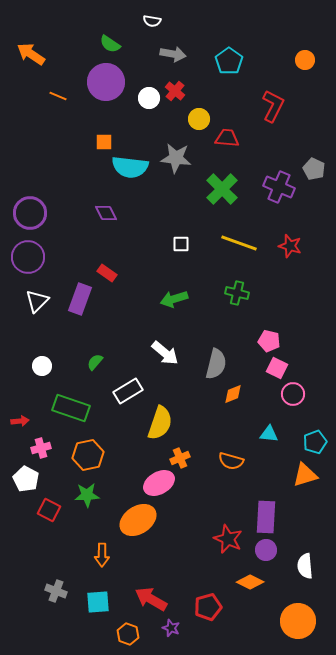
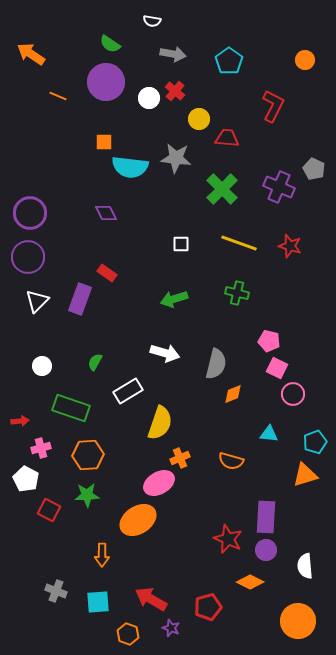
white arrow at (165, 353): rotated 24 degrees counterclockwise
green semicircle at (95, 362): rotated 12 degrees counterclockwise
orange hexagon at (88, 455): rotated 8 degrees clockwise
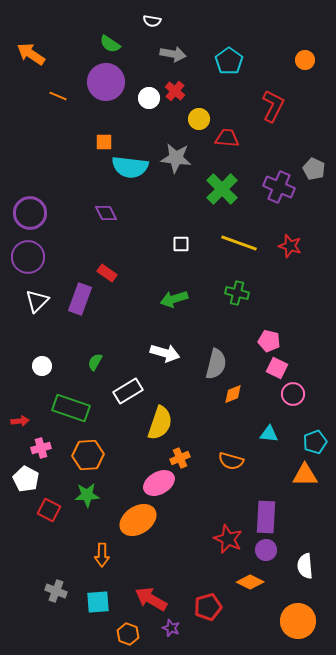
orange triangle at (305, 475): rotated 16 degrees clockwise
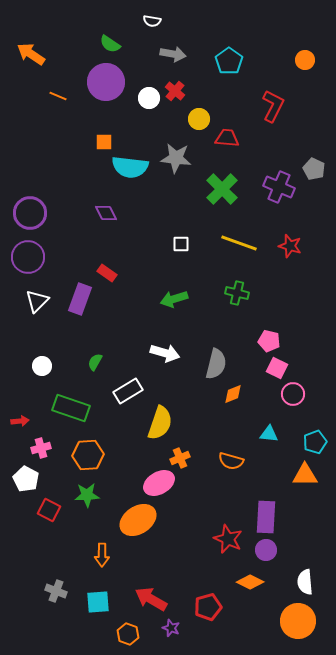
white semicircle at (305, 566): moved 16 px down
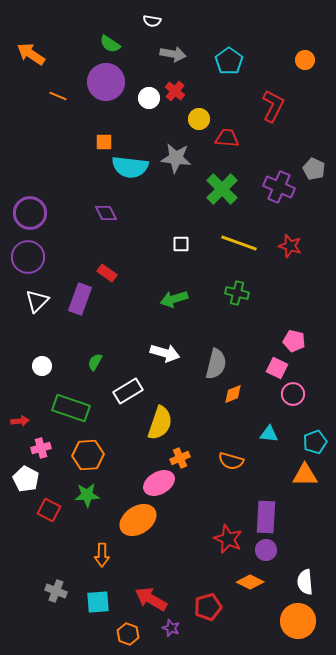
pink pentagon at (269, 341): moved 25 px right
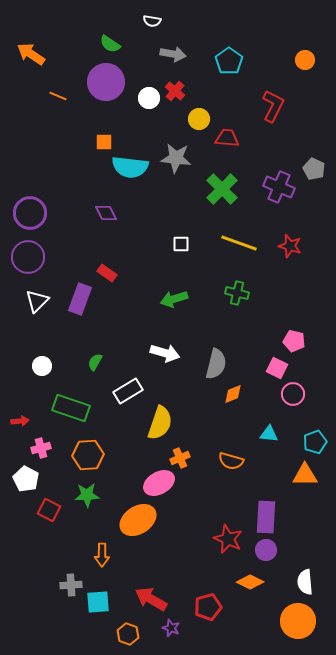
gray cross at (56, 591): moved 15 px right, 6 px up; rotated 25 degrees counterclockwise
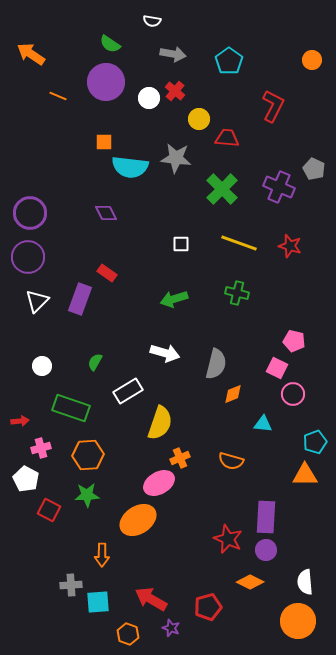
orange circle at (305, 60): moved 7 px right
cyan triangle at (269, 434): moved 6 px left, 10 px up
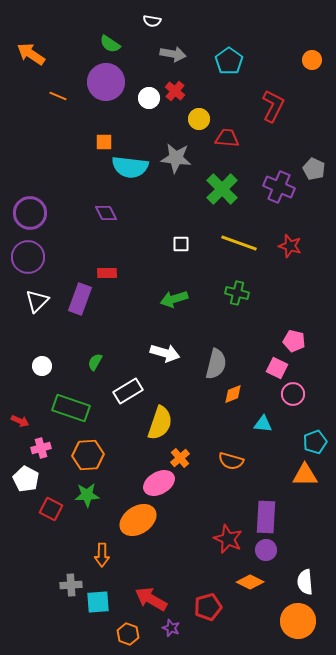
red rectangle at (107, 273): rotated 36 degrees counterclockwise
red arrow at (20, 421): rotated 30 degrees clockwise
orange cross at (180, 458): rotated 18 degrees counterclockwise
red square at (49, 510): moved 2 px right, 1 px up
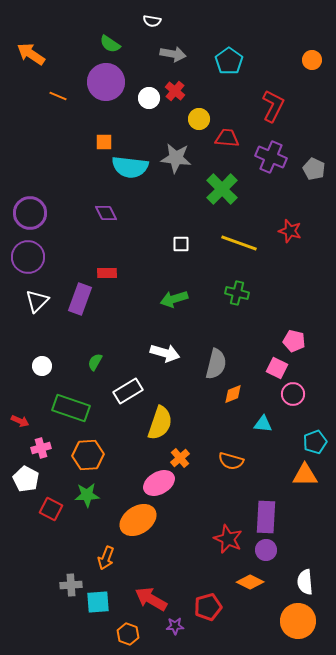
purple cross at (279, 187): moved 8 px left, 30 px up
red star at (290, 246): moved 15 px up
orange arrow at (102, 555): moved 4 px right, 3 px down; rotated 20 degrees clockwise
purple star at (171, 628): moved 4 px right, 2 px up; rotated 24 degrees counterclockwise
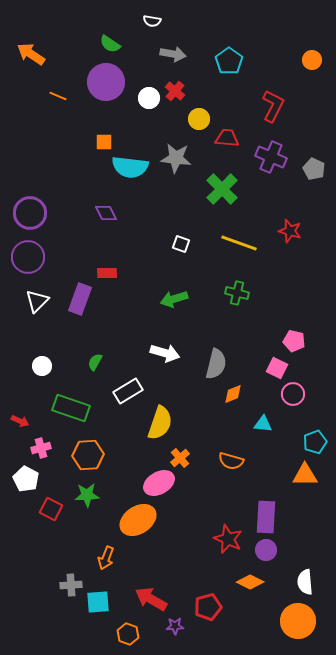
white square at (181, 244): rotated 18 degrees clockwise
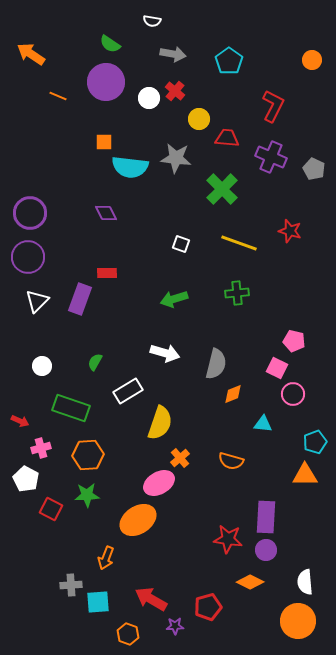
green cross at (237, 293): rotated 20 degrees counterclockwise
red star at (228, 539): rotated 16 degrees counterclockwise
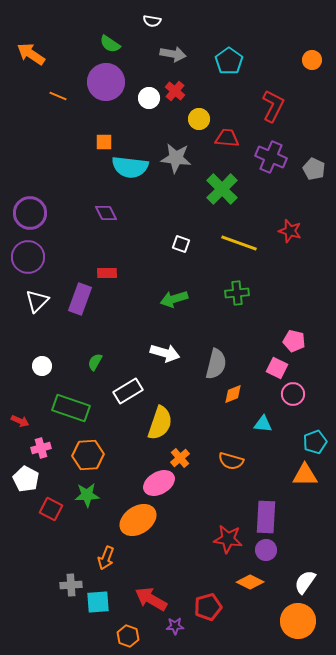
white semicircle at (305, 582): rotated 40 degrees clockwise
orange hexagon at (128, 634): moved 2 px down
